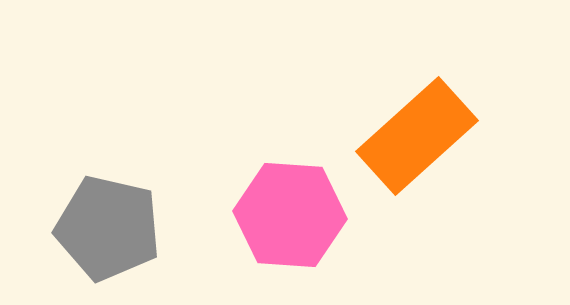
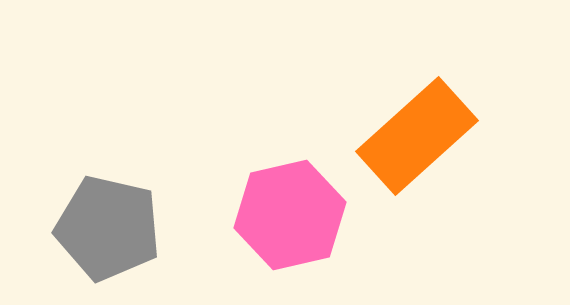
pink hexagon: rotated 17 degrees counterclockwise
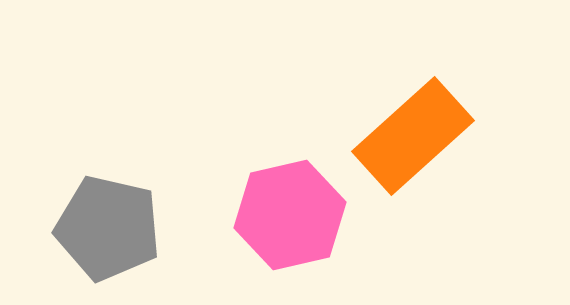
orange rectangle: moved 4 px left
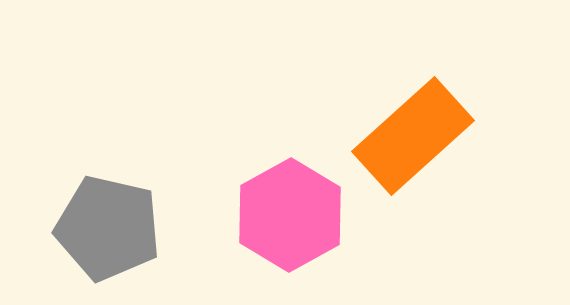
pink hexagon: rotated 16 degrees counterclockwise
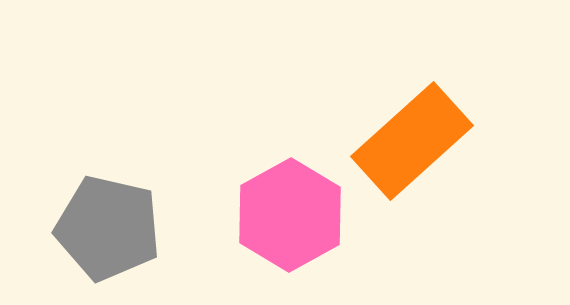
orange rectangle: moved 1 px left, 5 px down
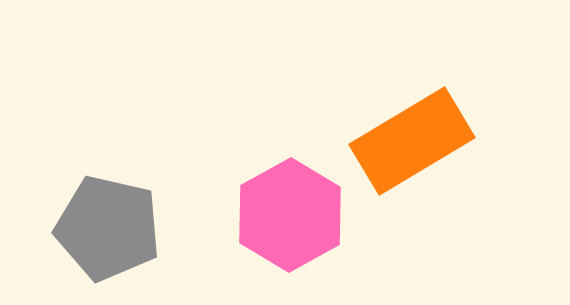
orange rectangle: rotated 11 degrees clockwise
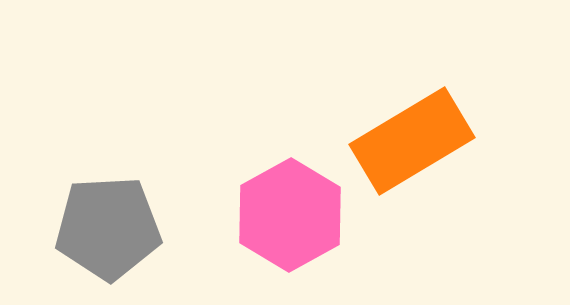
gray pentagon: rotated 16 degrees counterclockwise
